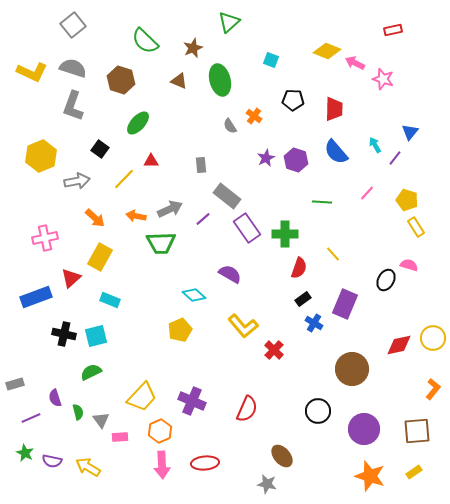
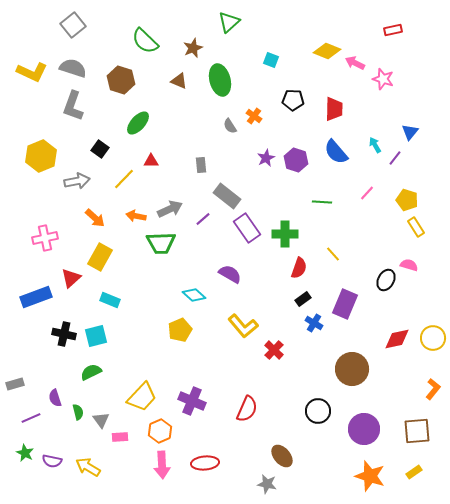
red diamond at (399, 345): moved 2 px left, 6 px up
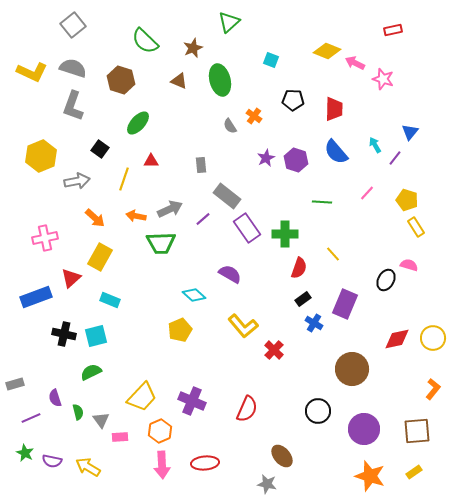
yellow line at (124, 179): rotated 25 degrees counterclockwise
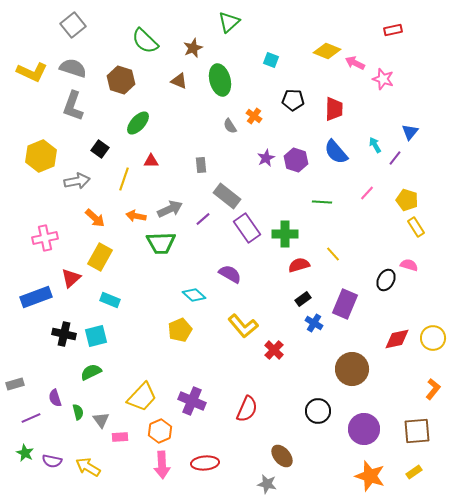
red semicircle at (299, 268): moved 3 px up; rotated 125 degrees counterclockwise
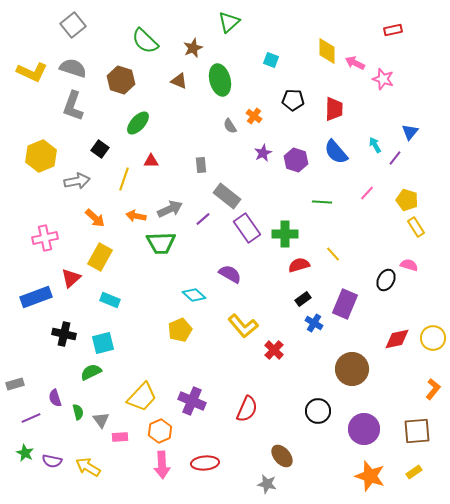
yellow diamond at (327, 51): rotated 68 degrees clockwise
purple star at (266, 158): moved 3 px left, 5 px up
cyan square at (96, 336): moved 7 px right, 7 px down
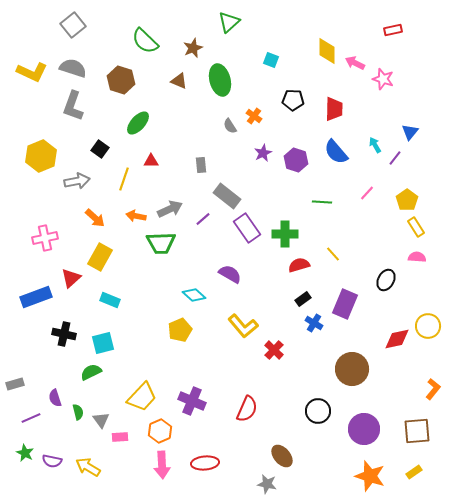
yellow pentagon at (407, 200): rotated 20 degrees clockwise
pink semicircle at (409, 265): moved 8 px right, 8 px up; rotated 12 degrees counterclockwise
yellow circle at (433, 338): moved 5 px left, 12 px up
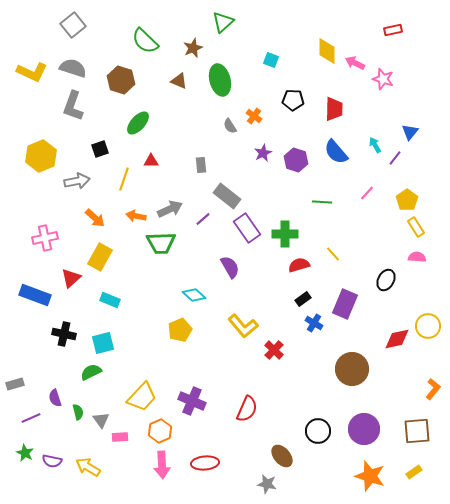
green triangle at (229, 22): moved 6 px left
black square at (100, 149): rotated 36 degrees clockwise
purple semicircle at (230, 274): moved 7 px up; rotated 30 degrees clockwise
blue rectangle at (36, 297): moved 1 px left, 2 px up; rotated 40 degrees clockwise
black circle at (318, 411): moved 20 px down
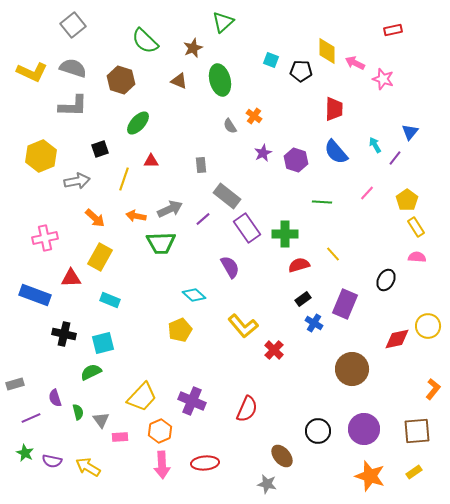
black pentagon at (293, 100): moved 8 px right, 29 px up
gray L-shape at (73, 106): rotated 108 degrees counterclockwise
red triangle at (71, 278): rotated 40 degrees clockwise
